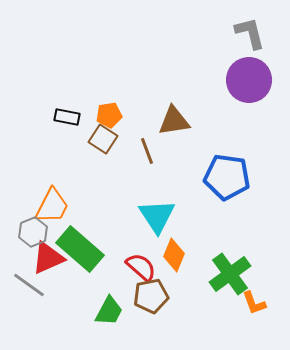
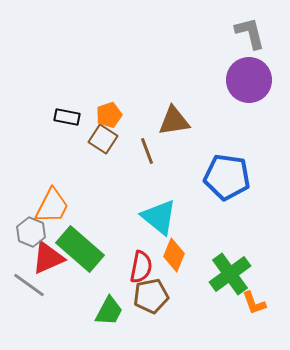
orange pentagon: rotated 10 degrees counterclockwise
cyan triangle: moved 2 px right, 1 px down; rotated 18 degrees counterclockwise
gray hexagon: moved 2 px left; rotated 16 degrees counterclockwise
red semicircle: rotated 60 degrees clockwise
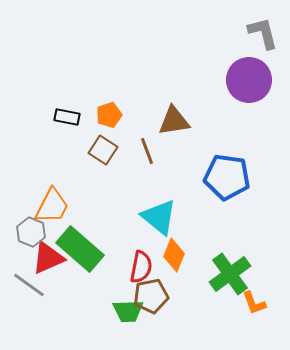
gray L-shape: moved 13 px right
brown square: moved 11 px down
green trapezoid: moved 19 px right; rotated 60 degrees clockwise
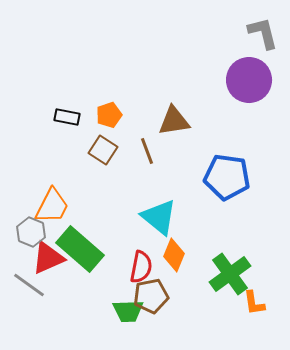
orange L-shape: rotated 12 degrees clockwise
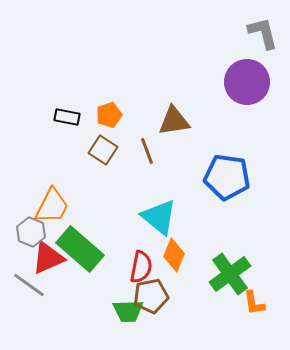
purple circle: moved 2 px left, 2 px down
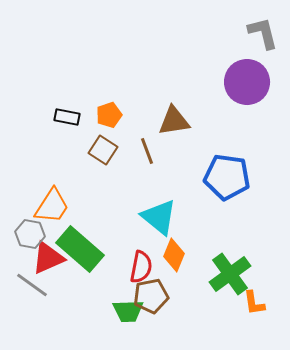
orange trapezoid: rotated 6 degrees clockwise
gray hexagon: moved 1 px left, 2 px down; rotated 12 degrees counterclockwise
gray line: moved 3 px right
